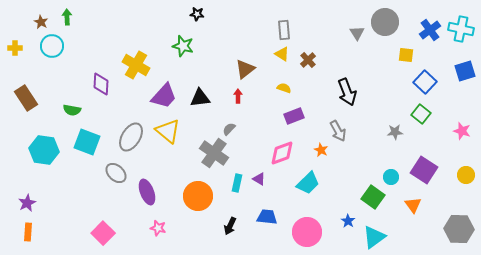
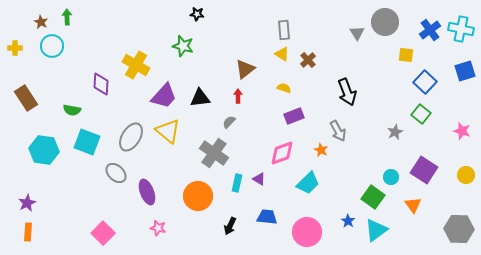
gray semicircle at (229, 129): moved 7 px up
gray star at (395, 132): rotated 21 degrees counterclockwise
cyan triangle at (374, 237): moved 2 px right, 7 px up
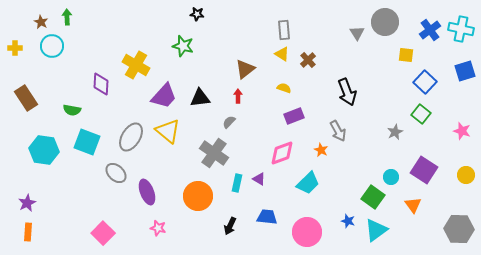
blue star at (348, 221): rotated 16 degrees counterclockwise
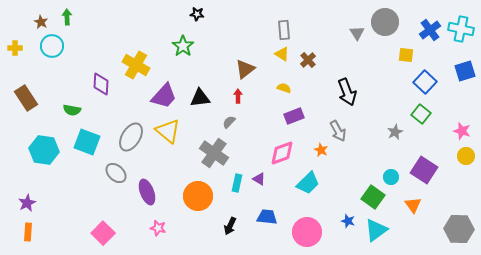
green star at (183, 46): rotated 20 degrees clockwise
yellow circle at (466, 175): moved 19 px up
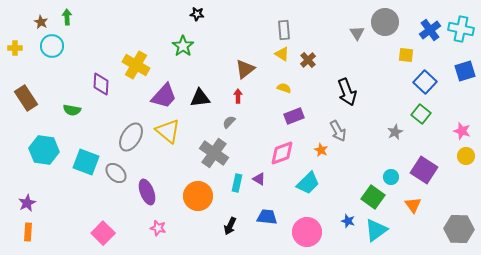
cyan square at (87, 142): moved 1 px left, 20 px down
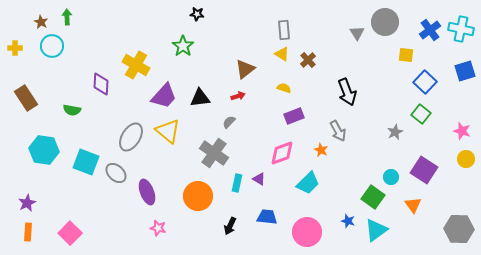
red arrow at (238, 96): rotated 72 degrees clockwise
yellow circle at (466, 156): moved 3 px down
pink square at (103, 233): moved 33 px left
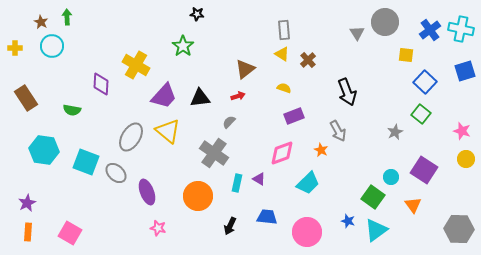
pink square at (70, 233): rotated 15 degrees counterclockwise
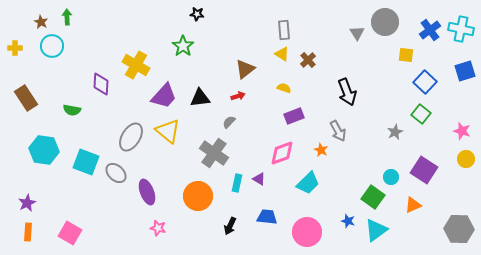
orange triangle at (413, 205): rotated 42 degrees clockwise
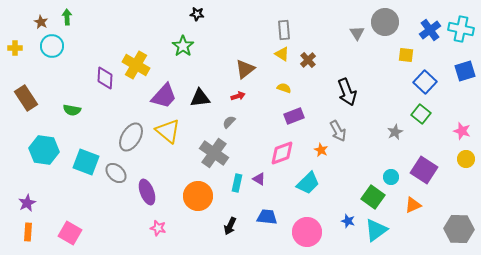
purple diamond at (101, 84): moved 4 px right, 6 px up
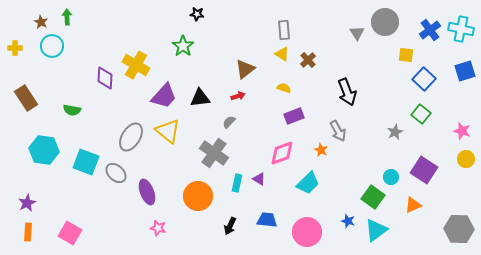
blue square at (425, 82): moved 1 px left, 3 px up
blue trapezoid at (267, 217): moved 3 px down
